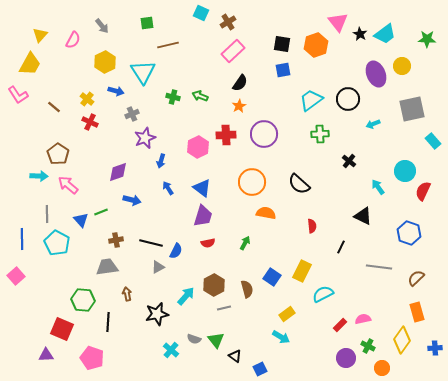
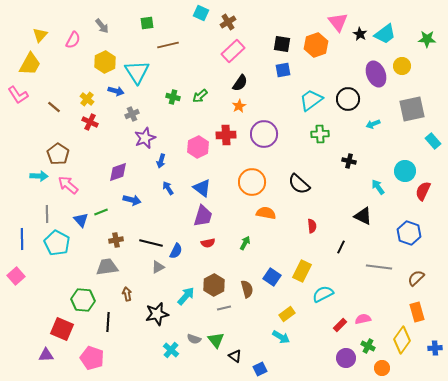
cyan triangle at (143, 72): moved 6 px left
green arrow at (200, 96): rotated 63 degrees counterclockwise
black cross at (349, 161): rotated 24 degrees counterclockwise
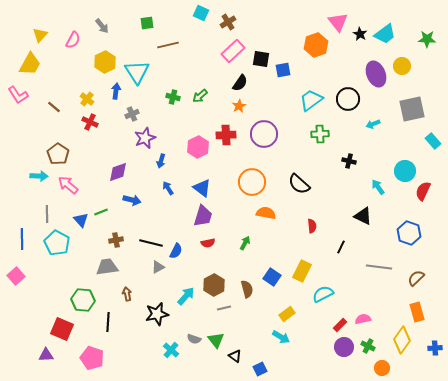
black square at (282, 44): moved 21 px left, 15 px down
blue arrow at (116, 91): rotated 98 degrees counterclockwise
purple circle at (346, 358): moved 2 px left, 11 px up
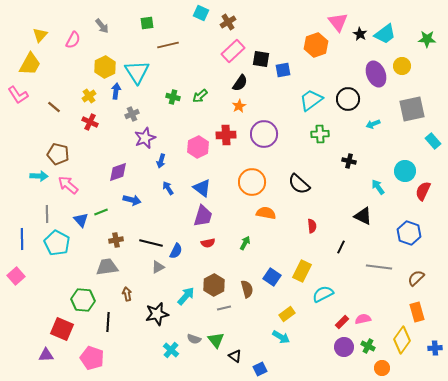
yellow hexagon at (105, 62): moved 5 px down
yellow cross at (87, 99): moved 2 px right, 3 px up; rotated 16 degrees clockwise
brown pentagon at (58, 154): rotated 20 degrees counterclockwise
red rectangle at (340, 325): moved 2 px right, 3 px up
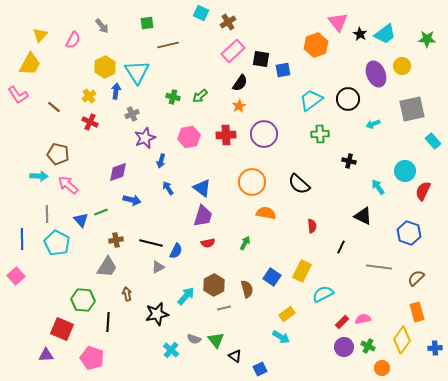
pink hexagon at (198, 147): moved 9 px left, 10 px up; rotated 15 degrees clockwise
gray trapezoid at (107, 267): rotated 130 degrees clockwise
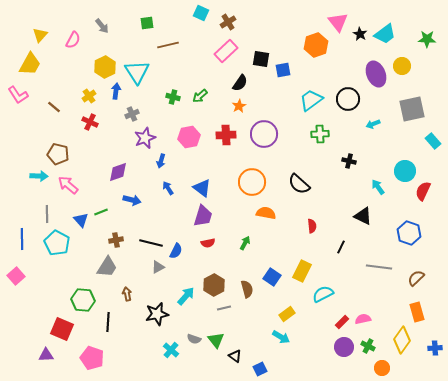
pink rectangle at (233, 51): moved 7 px left
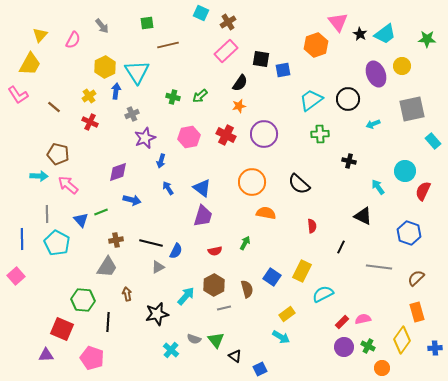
orange star at (239, 106): rotated 16 degrees clockwise
red cross at (226, 135): rotated 30 degrees clockwise
red semicircle at (208, 243): moved 7 px right, 8 px down
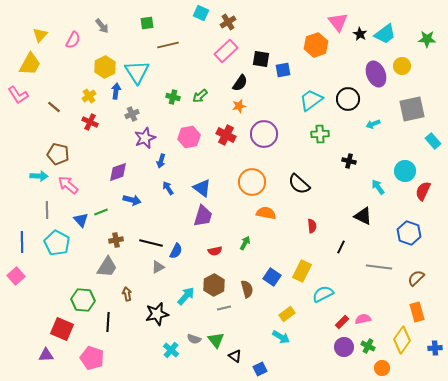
gray line at (47, 214): moved 4 px up
blue line at (22, 239): moved 3 px down
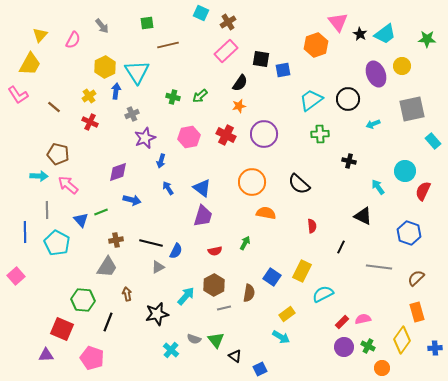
blue line at (22, 242): moved 3 px right, 10 px up
brown semicircle at (247, 289): moved 2 px right, 4 px down; rotated 24 degrees clockwise
black line at (108, 322): rotated 18 degrees clockwise
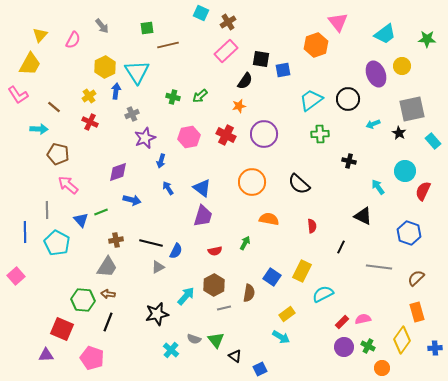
green square at (147, 23): moved 5 px down
black star at (360, 34): moved 39 px right, 99 px down
black semicircle at (240, 83): moved 5 px right, 2 px up
cyan arrow at (39, 176): moved 47 px up
orange semicircle at (266, 213): moved 3 px right, 6 px down
brown arrow at (127, 294): moved 19 px left; rotated 72 degrees counterclockwise
